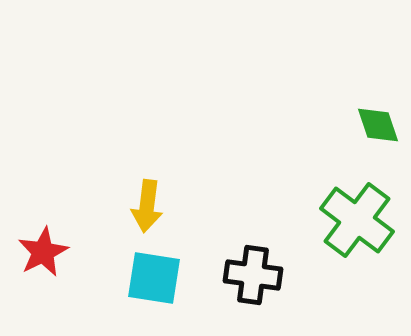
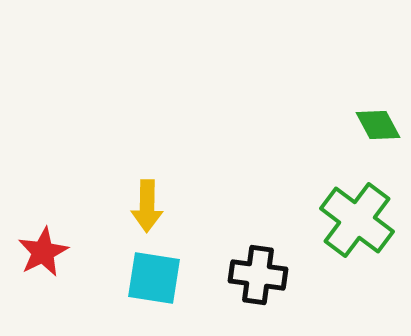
green diamond: rotated 9 degrees counterclockwise
yellow arrow: rotated 6 degrees counterclockwise
black cross: moved 5 px right
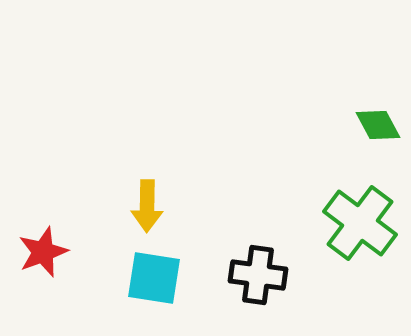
green cross: moved 3 px right, 3 px down
red star: rotated 6 degrees clockwise
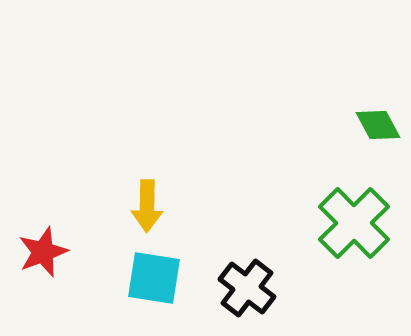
green cross: moved 6 px left; rotated 8 degrees clockwise
black cross: moved 11 px left, 13 px down; rotated 30 degrees clockwise
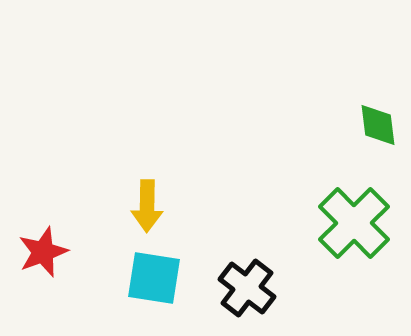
green diamond: rotated 21 degrees clockwise
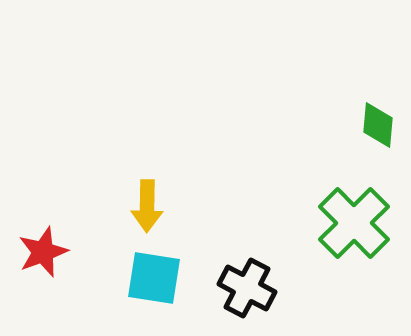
green diamond: rotated 12 degrees clockwise
black cross: rotated 10 degrees counterclockwise
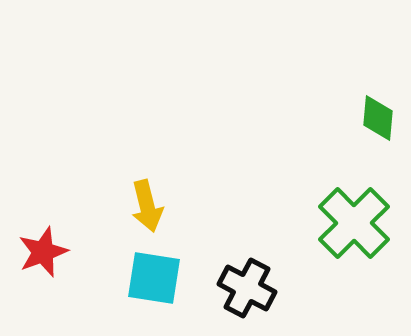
green diamond: moved 7 px up
yellow arrow: rotated 15 degrees counterclockwise
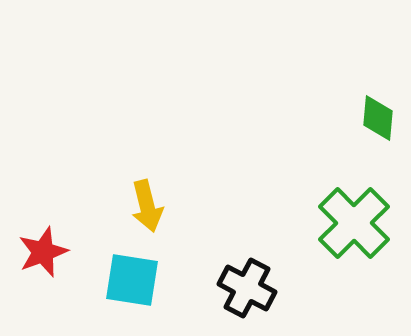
cyan square: moved 22 px left, 2 px down
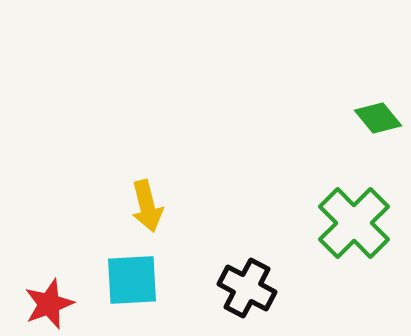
green diamond: rotated 45 degrees counterclockwise
red star: moved 6 px right, 52 px down
cyan square: rotated 12 degrees counterclockwise
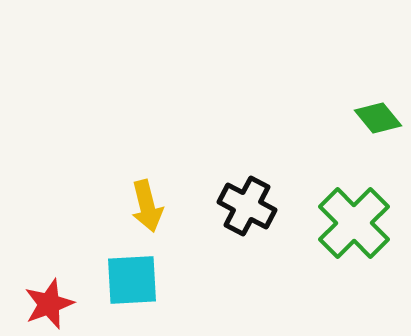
black cross: moved 82 px up
